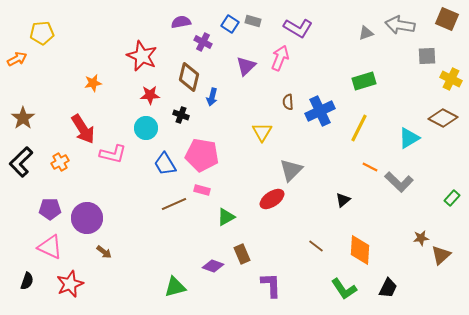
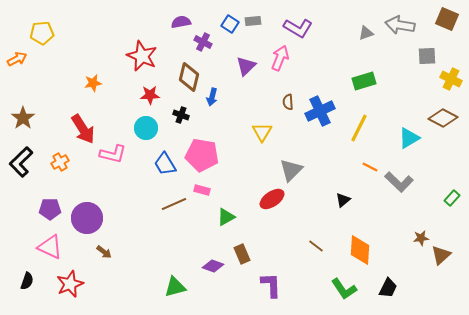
gray rectangle at (253, 21): rotated 21 degrees counterclockwise
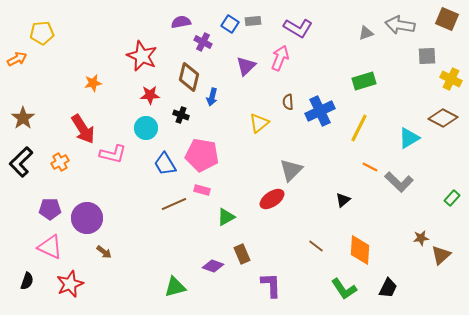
yellow triangle at (262, 132): moved 3 px left, 9 px up; rotated 20 degrees clockwise
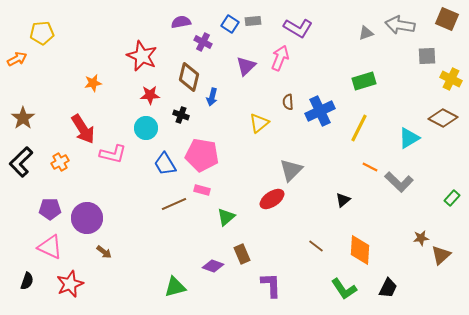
green triangle at (226, 217): rotated 12 degrees counterclockwise
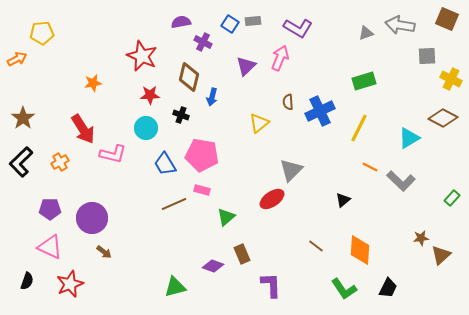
gray L-shape at (399, 182): moved 2 px right, 1 px up
purple circle at (87, 218): moved 5 px right
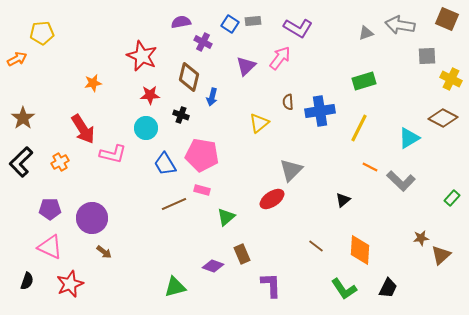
pink arrow at (280, 58): rotated 15 degrees clockwise
blue cross at (320, 111): rotated 16 degrees clockwise
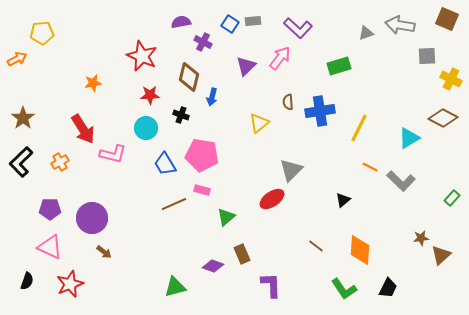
purple L-shape at (298, 28): rotated 12 degrees clockwise
green rectangle at (364, 81): moved 25 px left, 15 px up
